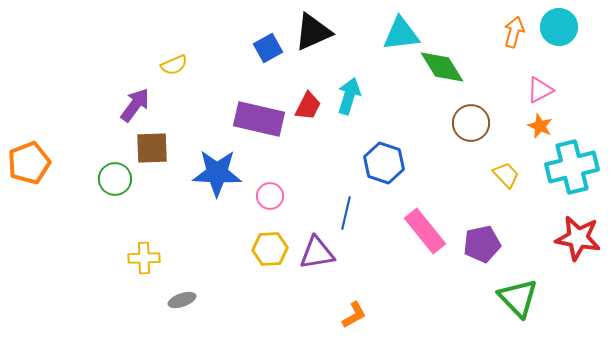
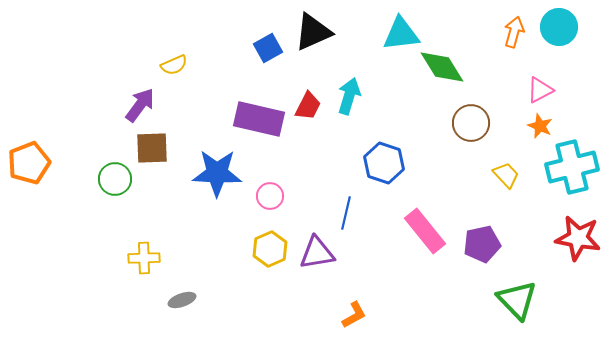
purple arrow: moved 5 px right
yellow hexagon: rotated 20 degrees counterclockwise
green triangle: moved 1 px left, 2 px down
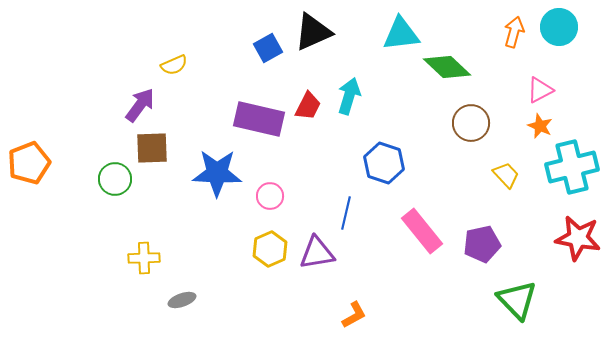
green diamond: moved 5 px right; rotated 15 degrees counterclockwise
pink rectangle: moved 3 px left
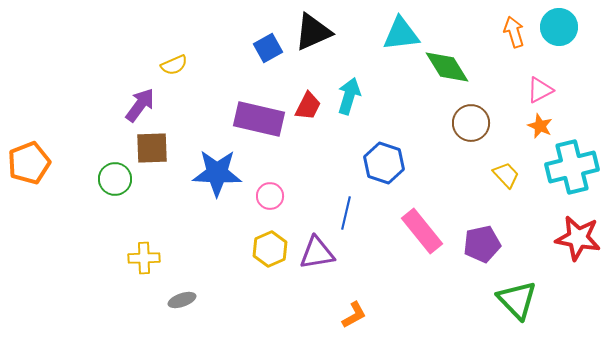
orange arrow: rotated 32 degrees counterclockwise
green diamond: rotated 15 degrees clockwise
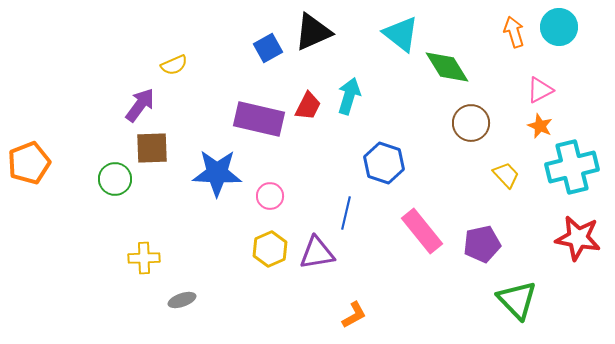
cyan triangle: rotated 45 degrees clockwise
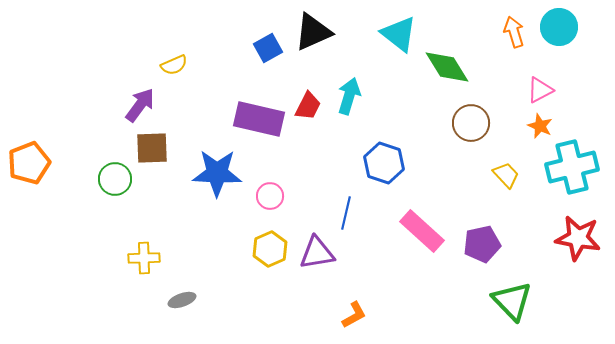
cyan triangle: moved 2 px left
pink rectangle: rotated 9 degrees counterclockwise
green triangle: moved 5 px left, 1 px down
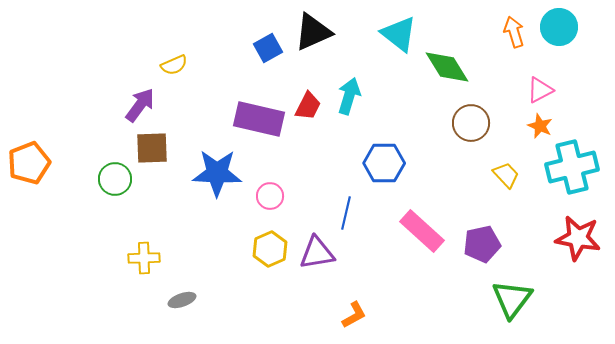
blue hexagon: rotated 18 degrees counterclockwise
green triangle: moved 2 px up; rotated 21 degrees clockwise
